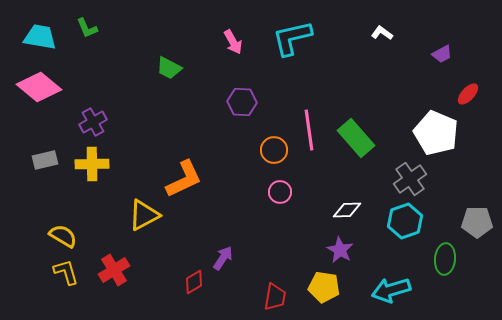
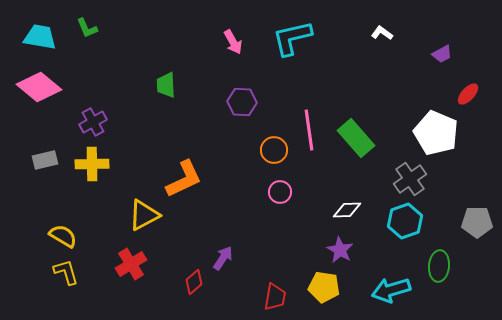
green trapezoid: moved 3 px left, 17 px down; rotated 60 degrees clockwise
green ellipse: moved 6 px left, 7 px down
red cross: moved 17 px right, 6 px up
red diamond: rotated 10 degrees counterclockwise
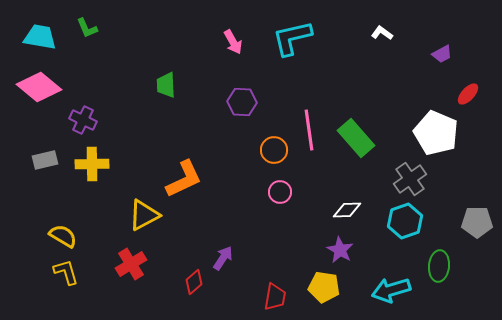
purple cross: moved 10 px left, 2 px up; rotated 36 degrees counterclockwise
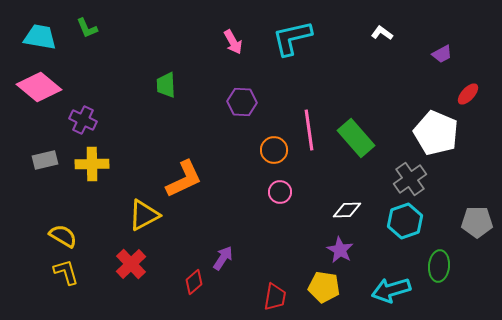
red cross: rotated 12 degrees counterclockwise
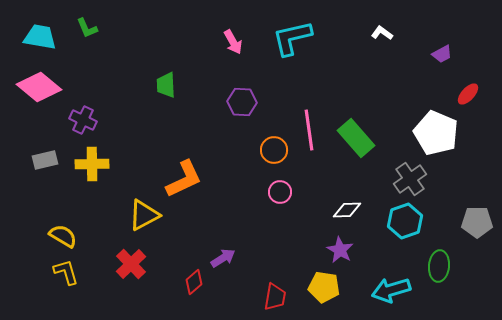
purple arrow: rotated 25 degrees clockwise
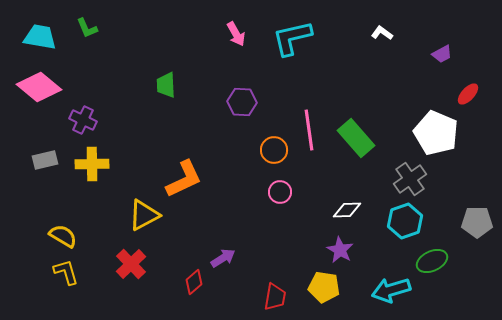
pink arrow: moved 3 px right, 8 px up
green ellipse: moved 7 px left, 5 px up; rotated 60 degrees clockwise
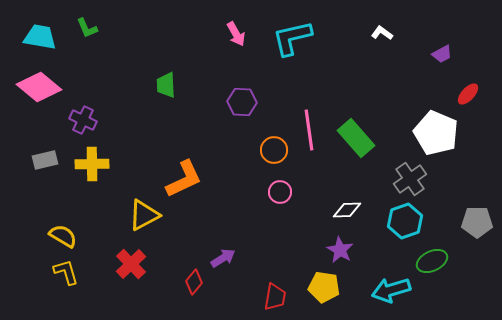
red diamond: rotated 10 degrees counterclockwise
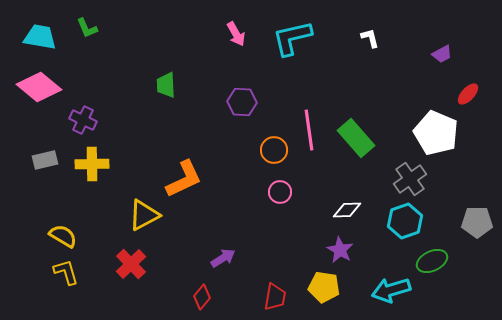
white L-shape: moved 12 px left, 5 px down; rotated 40 degrees clockwise
red diamond: moved 8 px right, 15 px down
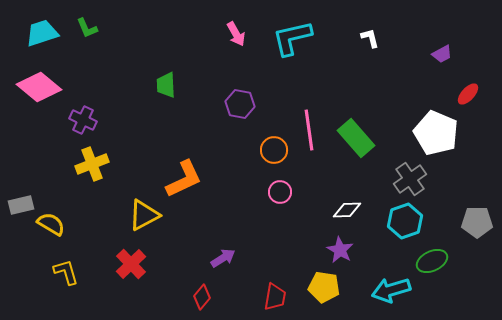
cyan trapezoid: moved 2 px right, 4 px up; rotated 28 degrees counterclockwise
purple hexagon: moved 2 px left, 2 px down; rotated 8 degrees clockwise
gray rectangle: moved 24 px left, 45 px down
yellow cross: rotated 20 degrees counterclockwise
yellow semicircle: moved 12 px left, 12 px up
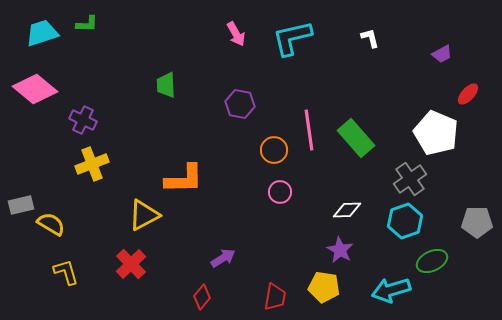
green L-shape: moved 4 px up; rotated 65 degrees counterclockwise
pink diamond: moved 4 px left, 2 px down
orange L-shape: rotated 24 degrees clockwise
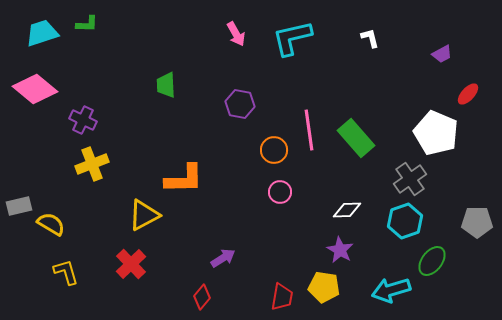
gray rectangle: moved 2 px left, 1 px down
green ellipse: rotated 28 degrees counterclockwise
red trapezoid: moved 7 px right
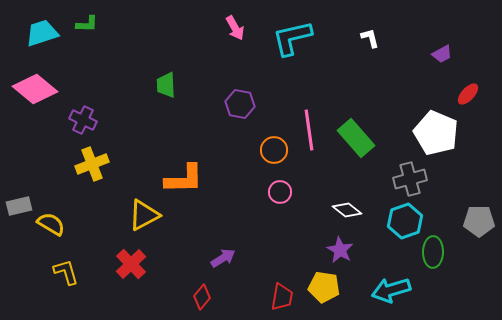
pink arrow: moved 1 px left, 6 px up
gray cross: rotated 20 degrees clockwise
white diamond: rotated 40 degrees clockwise
gray pentagon: moved 2 px right, 1 px up
green ellipse: moved 1 px right, 9 px up; rotated 36 degrees counterclockwise
